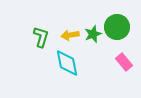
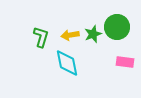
pink rectangle: moved 1 px right; rotated 42 degrees counterclockwise
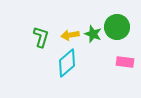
green star: rotated 30 degrees counterclockwise
cyan diamond: rotated 60 degrees clockwise
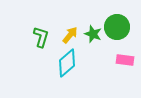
yellow arrow: rotated 138 degrees clockwise
pink rectangle: moved 2 px up
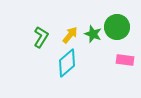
green L-shape: rotated 15 degrees clockwise
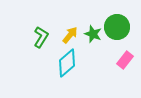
pink rectangle: rotated 60 degrees counterclockwise
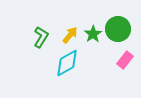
green circle: moved 1 px right, 2 px down
green star: rotated 18 degrees clockwise
cyan diamond: rotated 12 degrees clockwise
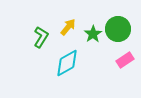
yellow arrow: moved 2 px left, 8 px up
pink rectangle: rotated 18 degrees clockwise
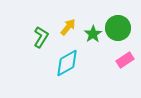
green circle: moved 1 px up
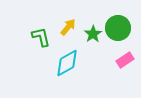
green L-shape: rotated 45 degrees counterclockwise
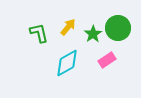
green L-shape: moved 2 px left, 4 px up
pink rectangle: moved 18 px left
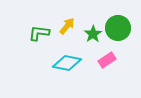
yellow arrow: moved 1 px left, 1 px up
green L-shape: rotated 70 degrees counterclockwise
cyan diamond: rotated 40 degrees clockwise
